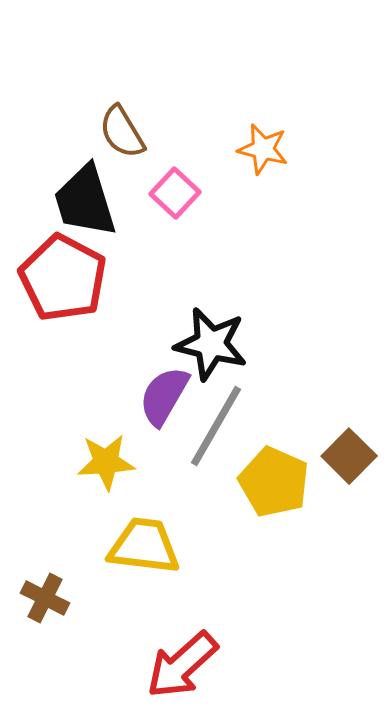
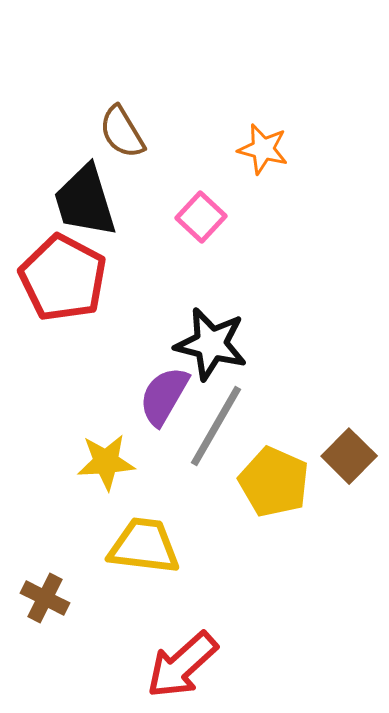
pink square: moved 26 px right, 24 px down
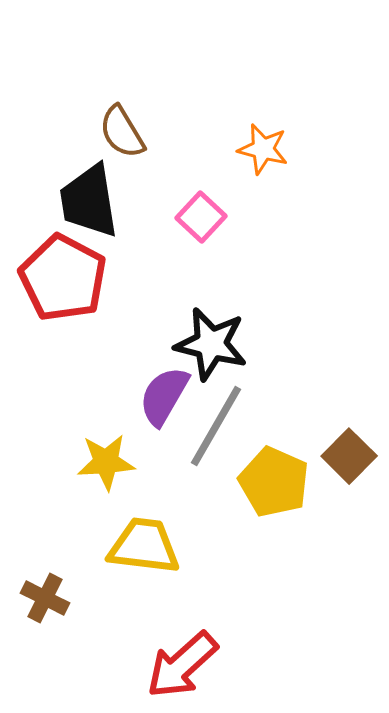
black trapezoid: moved 4 px right; rotated 8 degrees clockwise
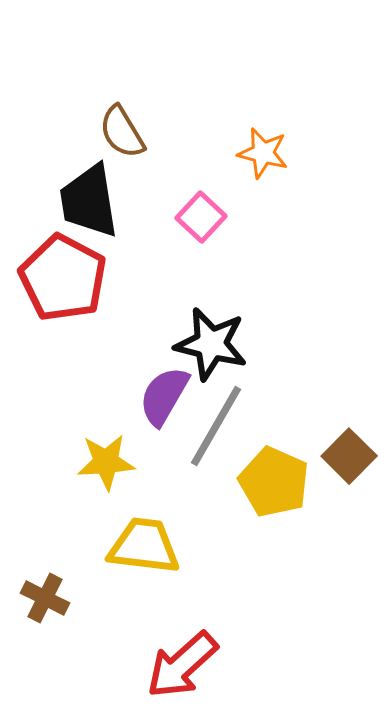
orange star: moved 4 px down
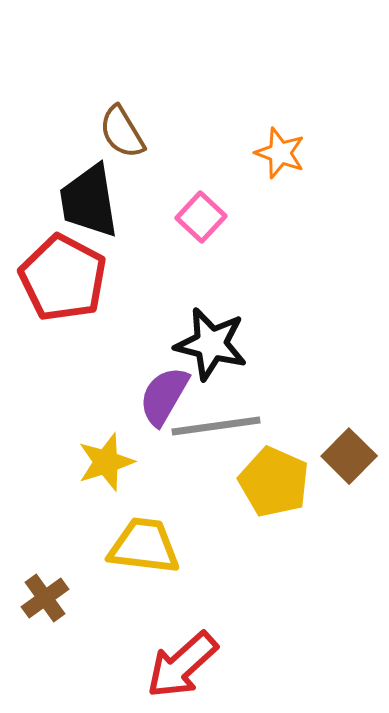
orange star: moved 17 px right; rotated 6 degrees clockwise
gray line: rotated 52 degrees clockwise
yellow star: rotated 14 degrees counterclockwise
brown cross: rotated 27 degrees clockwise
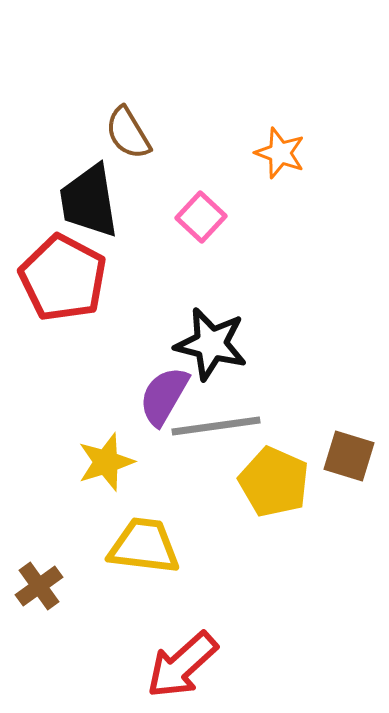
brown semicircle: moved 6 px right, 1 px down
brown square: rotated 28 degrees counterclockwise
brown cross: moved 6 px left, 12 px up
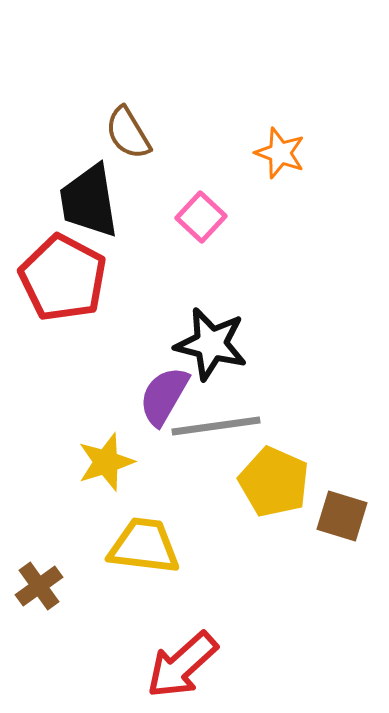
brown square: moved 7 px left, 60 px down
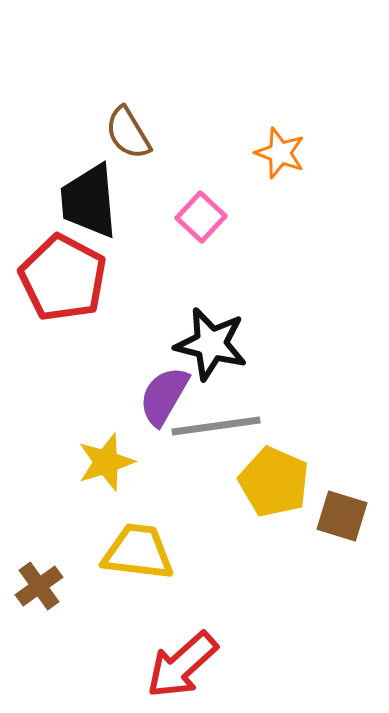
black trapezoid: rotated 4 degrees clockwise
yellow trapezoid: moved 6 px left, 6 px down
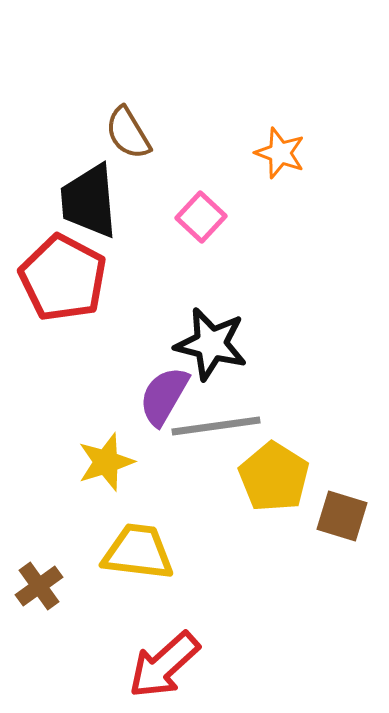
yellow pentagon: moved 5 px up; rotated 8 degrees clockwise
red arrow: moved 18 px left
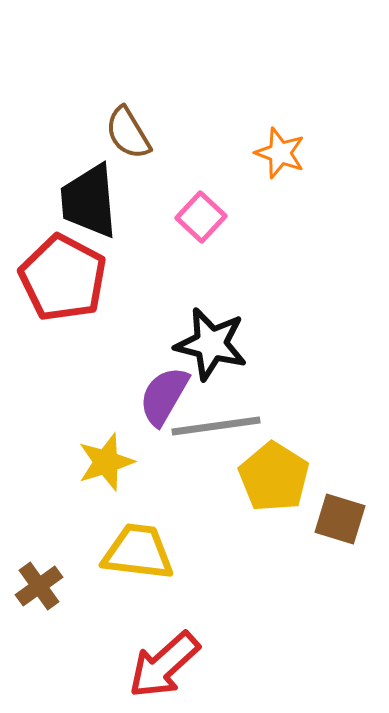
brown square: moved 2 px left, 3 px down
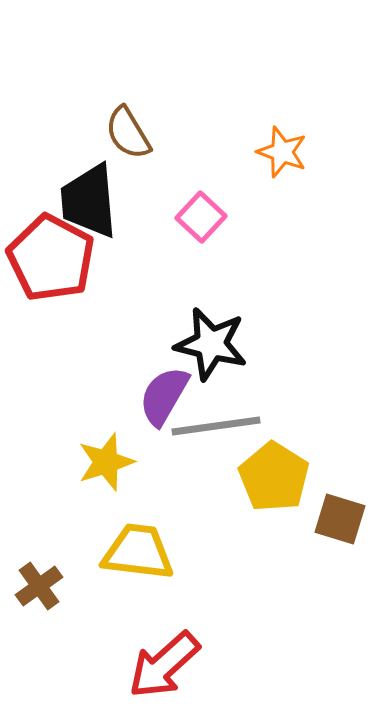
orange star: moved 2 px right, 1 px up
red pentagon: moved 12 px left, 20 px up
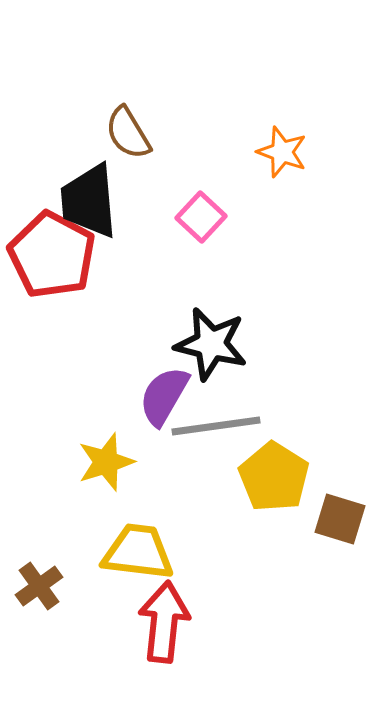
red pentagon: moved 1 px right, 3 px up
red arrow: moved 43 px up; rotated 138 degrees clockwise
